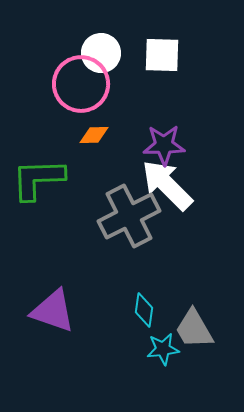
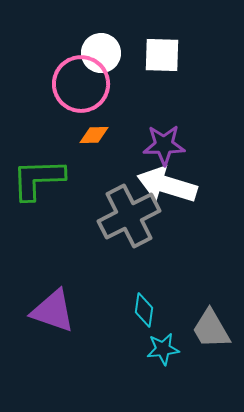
white arrow: rotated 28 degrees counterclockwise
gray trapezoid: moved 17 px right
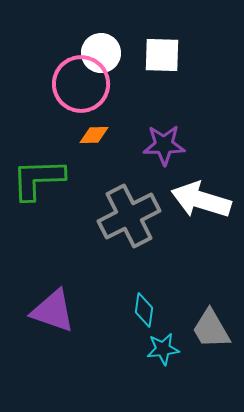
white arrow: moved 34 px right, 15 px down
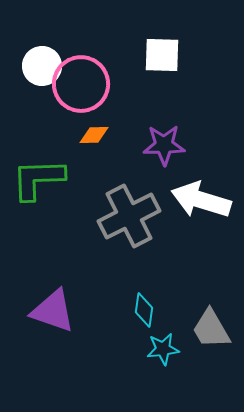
white circle: moved 59 px left, 13 px down
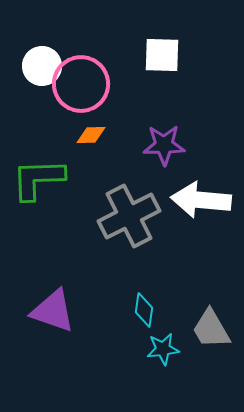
orange diamond: moved 3 px left
white arrow: rotated 12 degrees counterclockwise
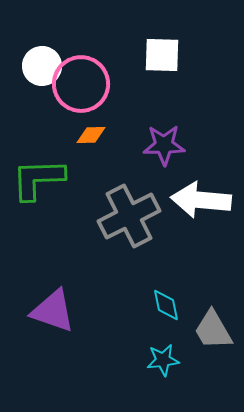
cyan diamond: moved 22 px right, 5 px up; rotated 20 degrees counterclockwise
gray trapezoid: moved 2 px right, 1 px down
cyan star: moved 11 px down
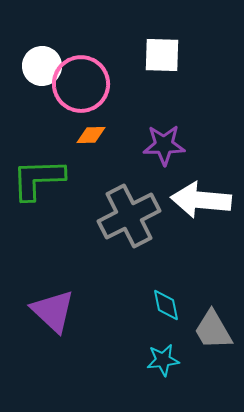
purple triangle: rotated 24 degrees clockwise
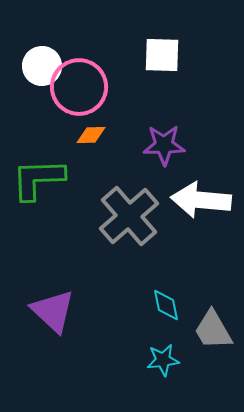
pink circle: moved 2 px left, 3 px down
gray cross: rotated 14 degrees counterclockwise
